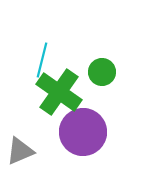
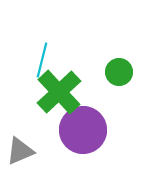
green circle: moved 17 px right
green cross: rotated 12 degrees clockwise
purple circle: moved 2 px up
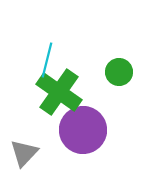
cyan line: moved 5 px right
green cross: rotated 12 degrees counterclockwise
gray triangle: moved 4 px right, 2 px down; rotated 24 degrees counterclockwise
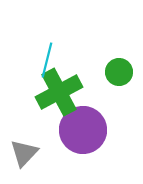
green cross: rotated 27 degrees clockwise
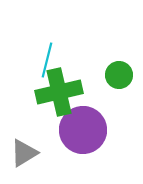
green circle: moved 3 px down
green cross: rotated 15 degrees clockwise
gray triangle: rotated 16 degrees clockwise
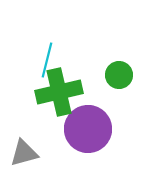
purple circle: moved 5 px right, 1 px up
gray triangle: rotated 16 degrees clockwise
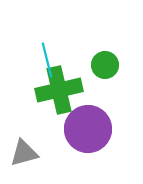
cyan line: rotated 28 degrees counterclockwise
green circle: moved 14 px left, 10 px up
green cross: moved 2 px up
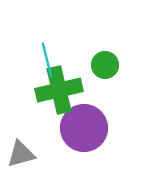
purple circle: moved 4 px left, 1 px up
gray triangle: moved 3 px left, 1 px down
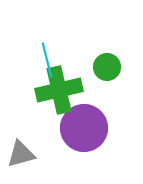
green circle: moved 2 px right, 2 px down
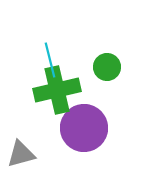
cyan line: moved 3 px right
green cross: moved 2 px left
